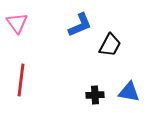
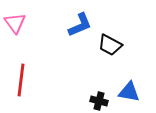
pink triangle: moved 2 px left
black trapezoid: rotated 90 degrees clockwise
black cross: moved 4 px right, 6 px down; rotated 18 degrees clockwise
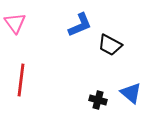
blue triangle: moved 2 px right, 1 px down; rotated 30 degrees clockwise
black cross: moved 1 px left, 1 px up
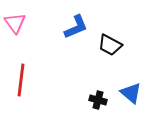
blue L-shape: moved 4 px left, 2 px down
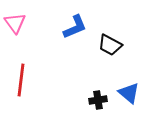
blue L-shape: moved 1 px left
blue triangle: moved 2 px left
black cross: rotated 24 degrees counterclockwise
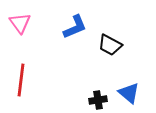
pink triangle: moved 5 px right
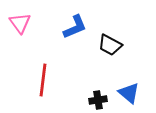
red line: moved 22 px right
